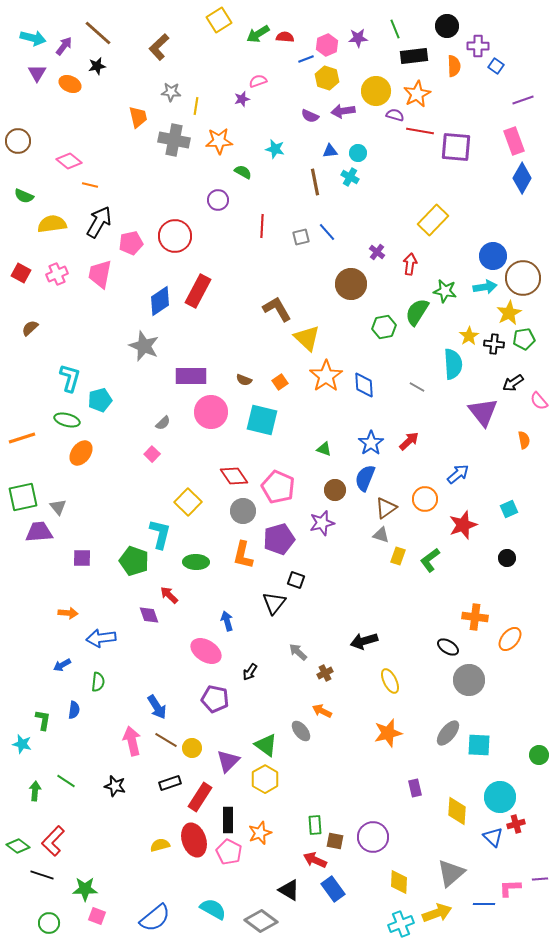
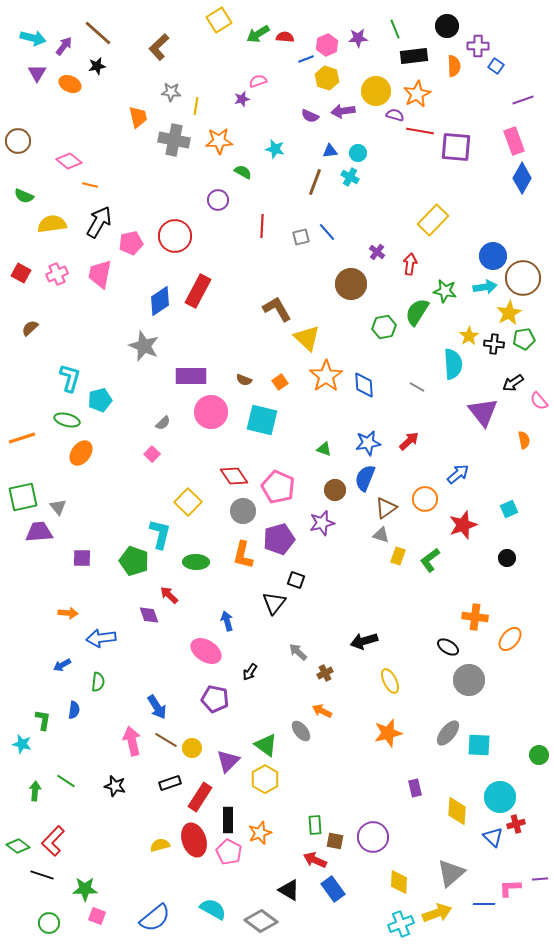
brown line at (315, 182): rotated 32 degrees clockwise
blue star at (371, 443): moved 3 px left; rotated 25 degrees clockwise
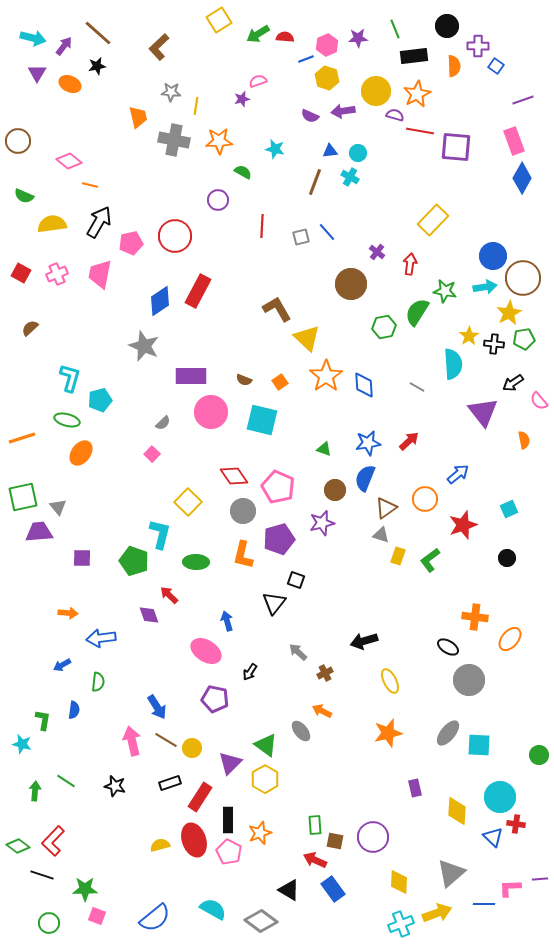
purple triangle at (228, 761): moved 2 px right, 2 px down
red cross at (516, 824): rotated 24 degrees clockwise
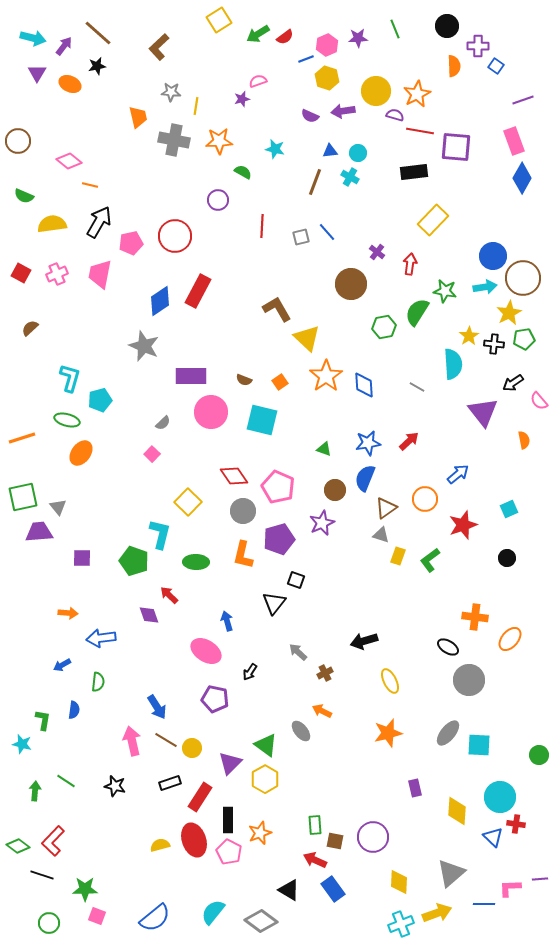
red semicircle at (285, 37): rotated 138 degrees clockwise
black rectangle at (414, 56): moved 116 px down
purple star at (322, 523): rotated 10 degrees counterclockwise
cyan semicircle at (213, 909): moved 3 px down; rotated 80 degrees counterclockwise
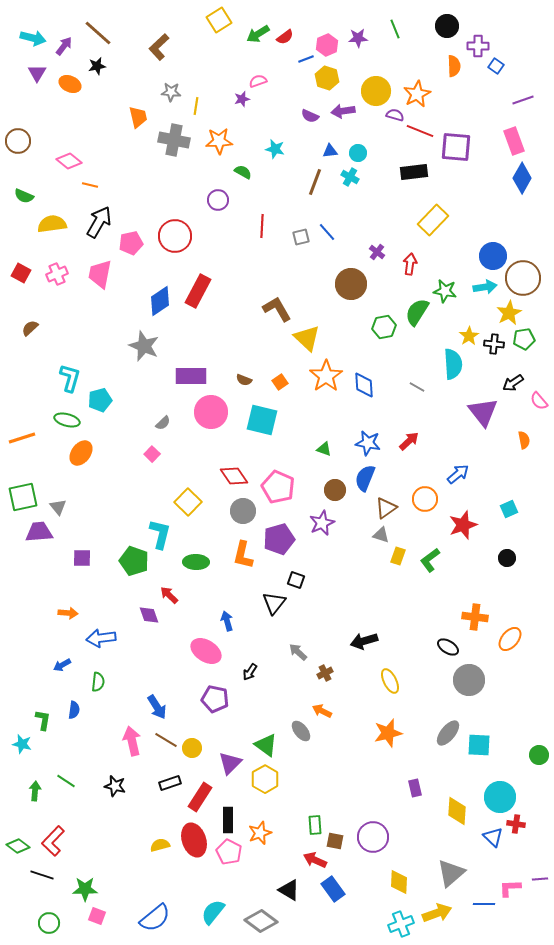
red line at (420, 131): rotated 12 degrees clockwise
blue star at (368, 443): rotated 20 degrees clockwise
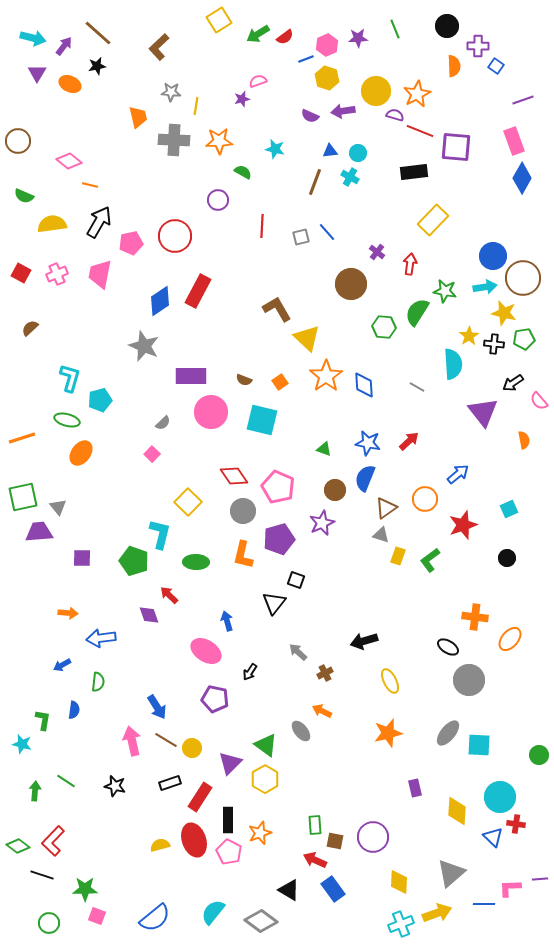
gray cross at (174, 140): rotated 8 degrees counterclockwise
yellow star at (509, 313): moved 5 px left; rotated 30 degrees counterclockwise
green hexagon at (384, 327): rotated 15 degrees clockwise
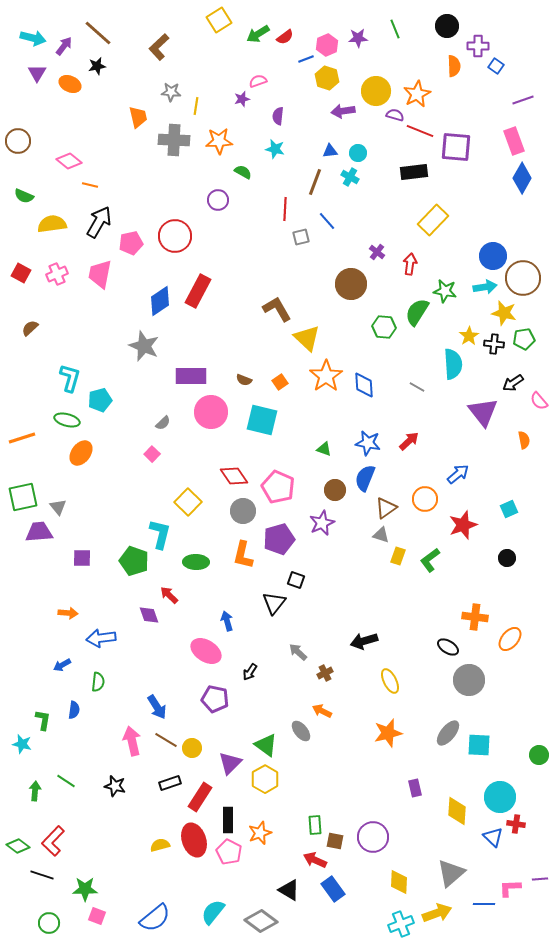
purple semicircle at (310, 116): moved 32 px left; rotated 72 degrees clockwise
red line at (262, 226): moved 23 px right, 17 px up
blue line at (327, 232): moved 11 px up
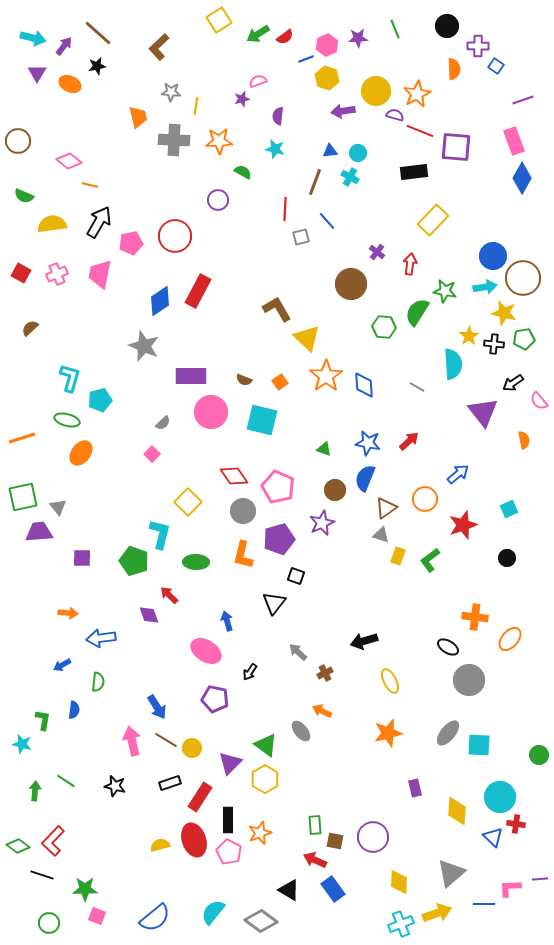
orange semicircle at (454, 66): moved 3 px down
black square at (296, 580): moved 4 px up
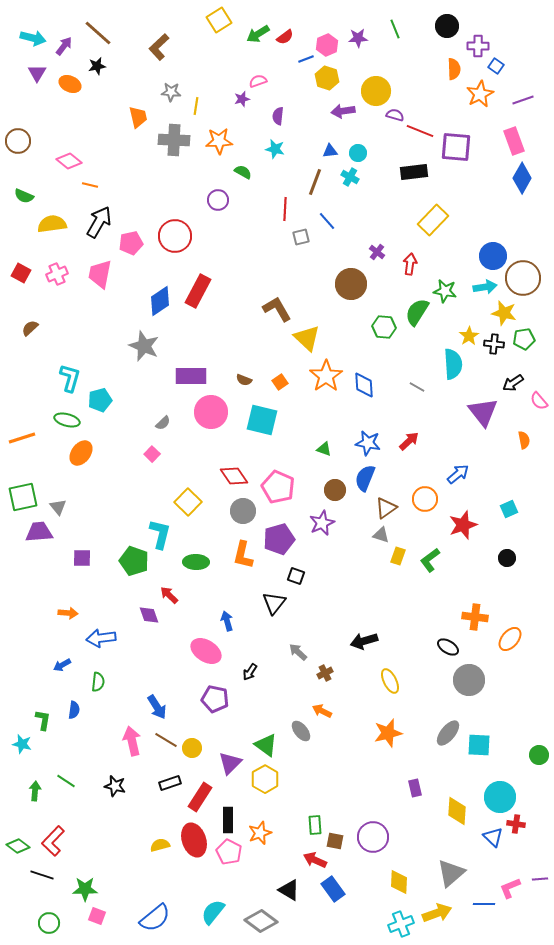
orange star at (417, 94): moved 63 px right
pink L-shape at (510, 888): rotated 20 degrees counterclockwise
